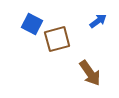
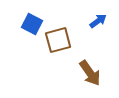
brown square: moved 1 px right, 1 px down
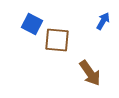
blue arrow: moved 5 px right; rotated 24 degrees counterclockwise
brown square: moved 1 px left; rotated 20 degrees clockwise
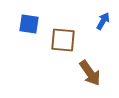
blue square: moved 3 px left; rotated 20 degrees counterclockwise
brown square: moved 6 px right
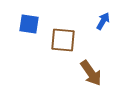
brown arrow: moved 1 px right
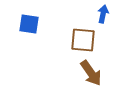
blue arrow: moved 7 px up; rotated 18 degrees counterclockwise
brown square: moved 20 px right
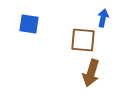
blue arrow: moved 4 px down
brown arrow: rotated 52 degrees clockwise
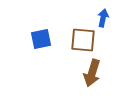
blue square: moved 12 px right, 15 px down; rotated 20 degrees counterclockwise
brown arrow: moved 1 px right
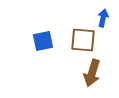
blue square: moved 2 px right, 2 px down
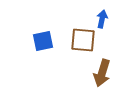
blue arrow: moved 1 px left, 1 px down
brown arrow: moved 10 px right
